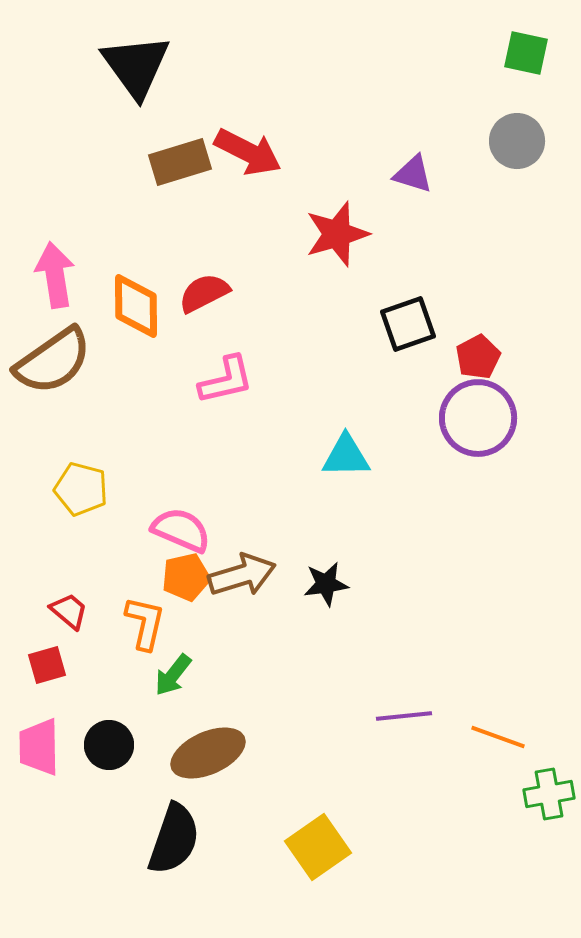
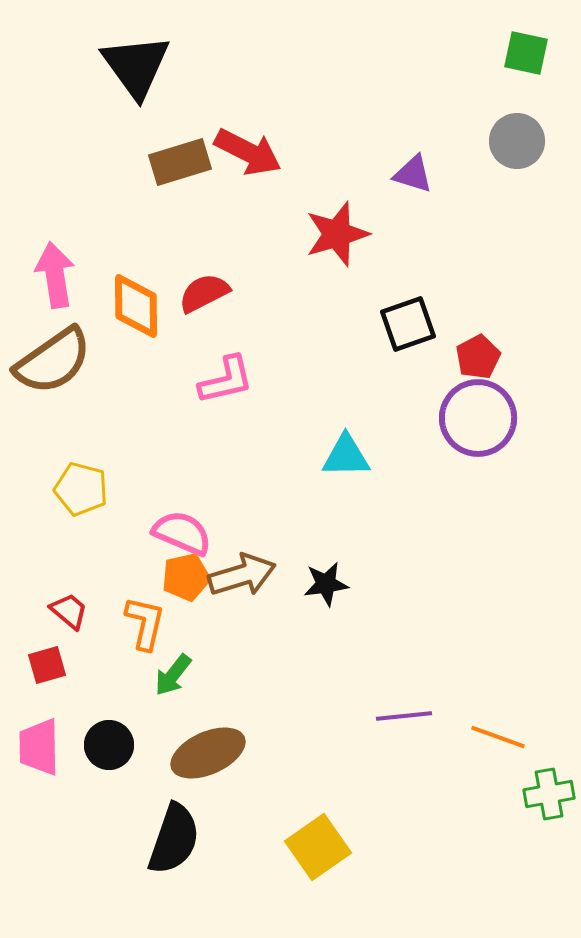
pink semicircle: moved 1 px right, 3 px down
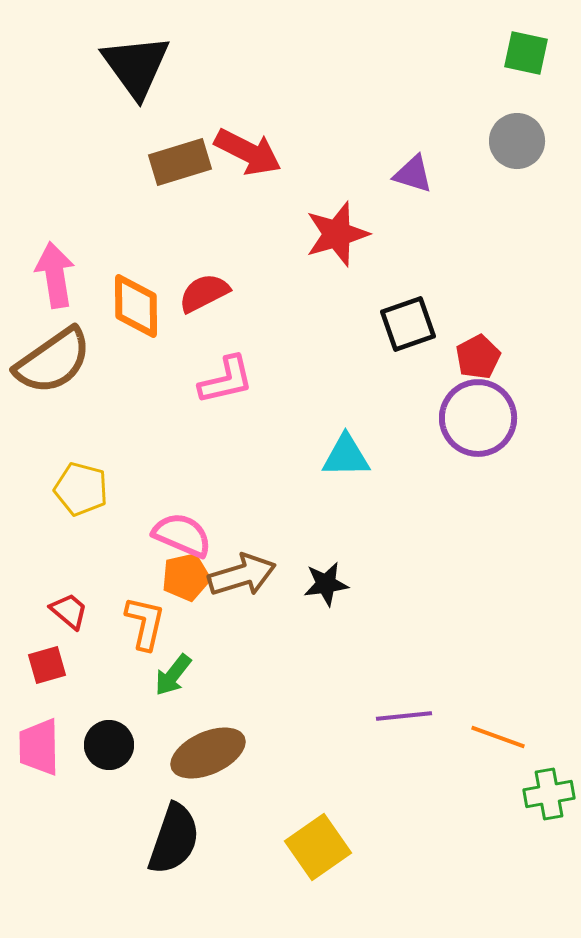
pink semicircle: moved 2 px down
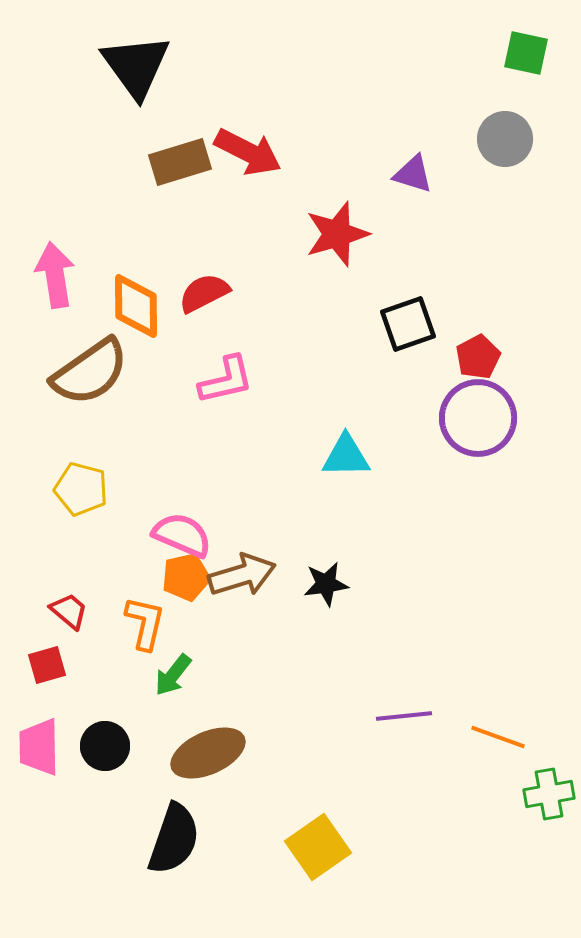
gray circle: moved 12 px left, 2 px up
brown semicircle: moved 37 px right, 11 px down
black circle: moved 4 px left, 1 px down
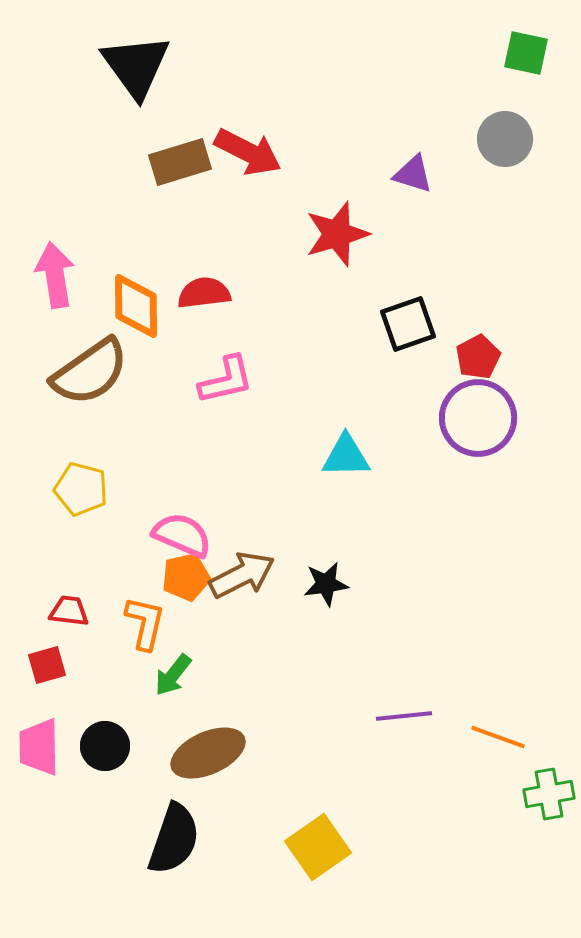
red semicircle: rotated 20 degrees clockwise
brown arrow: rotated 10 degrees counterclockwise
red trapezoid: rotated 33 degrees counterclockwise
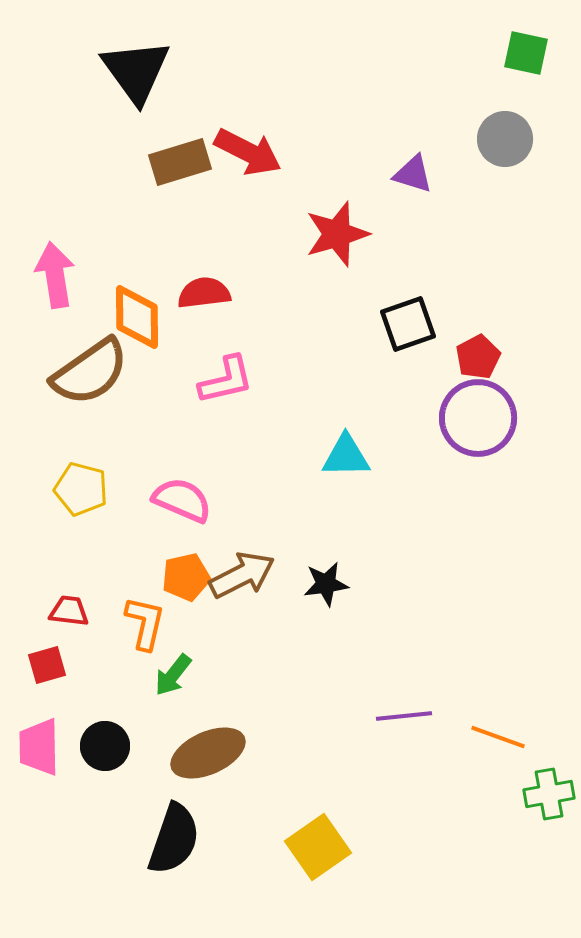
black triangle: moved 5 px down
orange diamond: moved 1 px right, 11 px down
pink semicircle: moved 35 px up
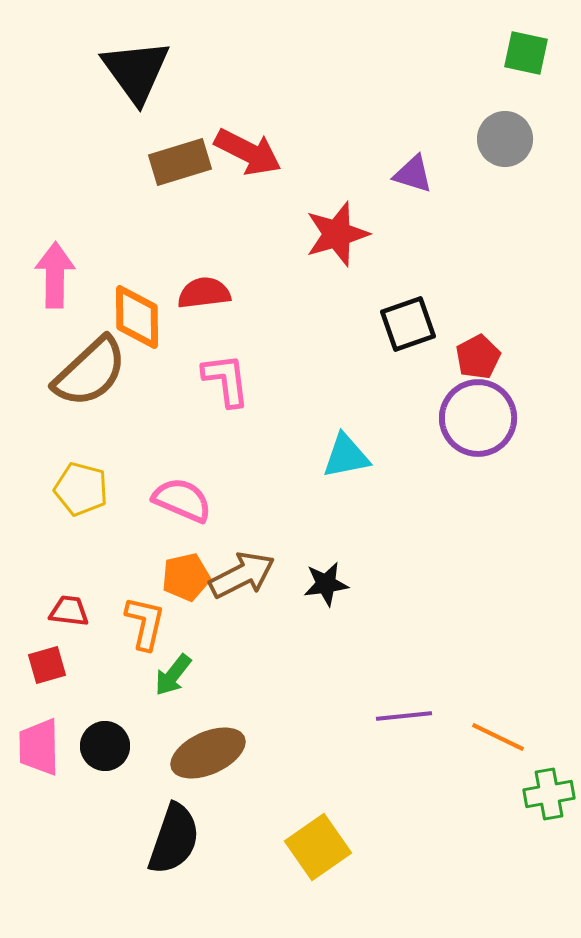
pink arrow: rotated 10 degrees clockwise
brown semicircle: rotated 8 degrees counterclockwise
pink L-shape: rotated 84 degrees counterclockwise
cyan triangle: rotated 10 degrees counterclockwise
orange line: rotated 6 degrees clockwise
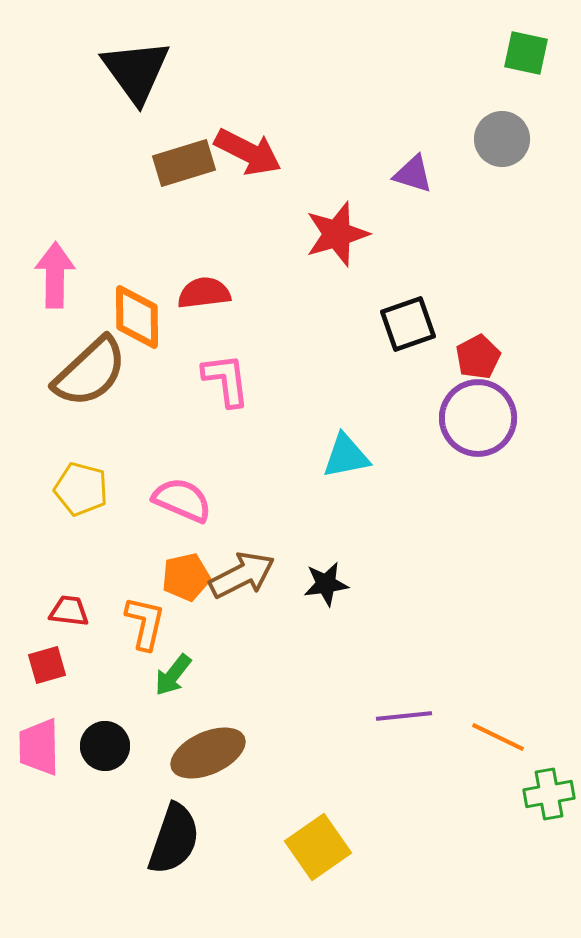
gray circle: moved 3 px left
brown rectangle: moved 4 px right, 1 px down
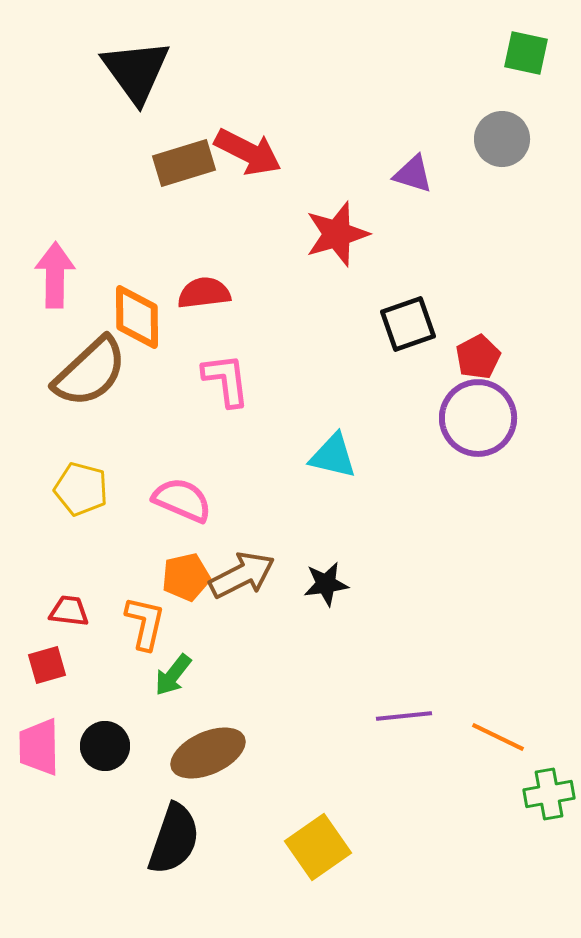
cyan triangle: moved 13 px left; rotated 24 degrees clockwise
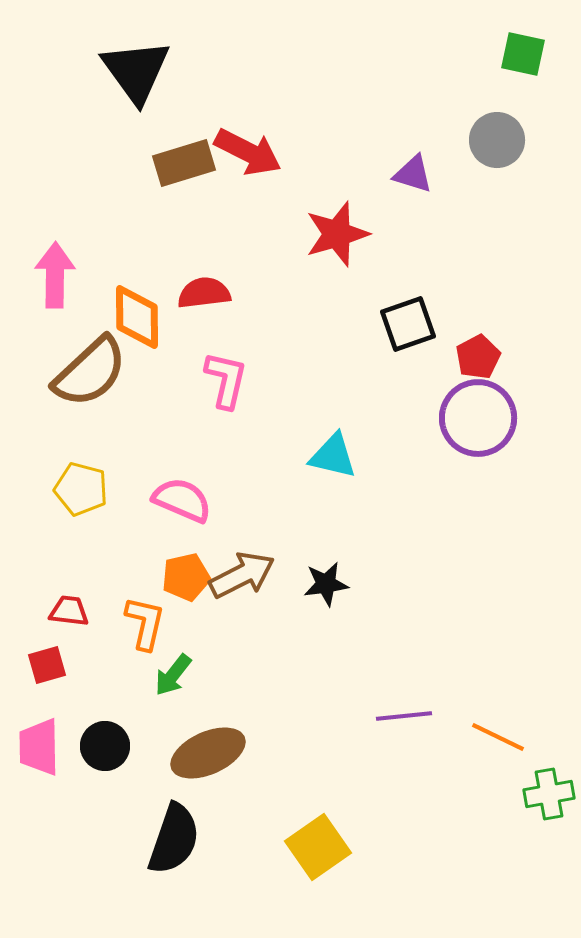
green square: moved 3 px left, 1 px down
gray circle: moved 5 px left, 1 px down
pink L-shape: rotated 20 degrees clockwise
